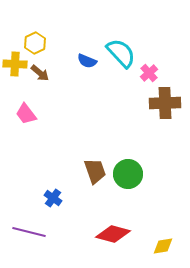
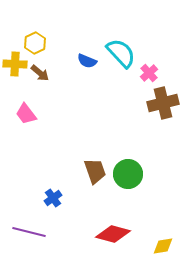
brown cross: moved 2 px left; rotated 12 degrees counterclockwise
blue cross: rotated 18 degrees clockwise
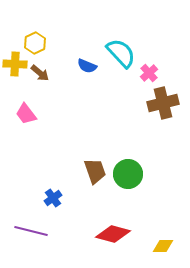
blue semicircle: moved 5 px down
purple line: moved 2 px right, 1 px up
yellow diamond: rotated 10 degrees clockwise
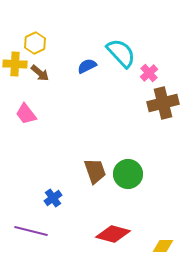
blue semicircle: rotated 132 degrees clockwise
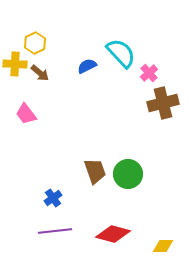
purple line: moved 24 px right; rotated 20 degrees counterclockwise
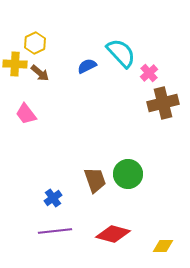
brown trapezoid: moved 9 px down
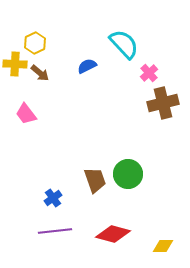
cyan semicircle: moved 3 px right, 9 px up
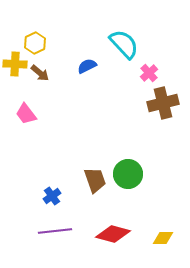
blue cross: moved 1 px left, 2 px up
yellow diamond: moved 8 px up
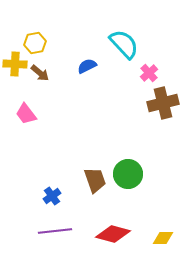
yellow hexagon: rotated 15 degrees clockwise
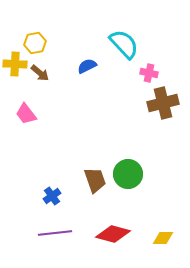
pink cross: rotated 36 degrees counterclockwise
purple line: moved 2 px down
